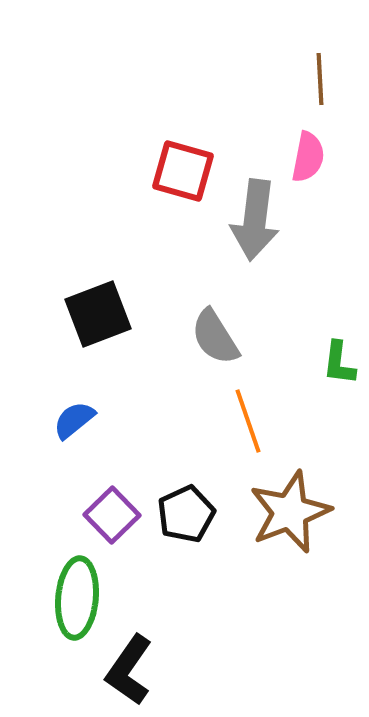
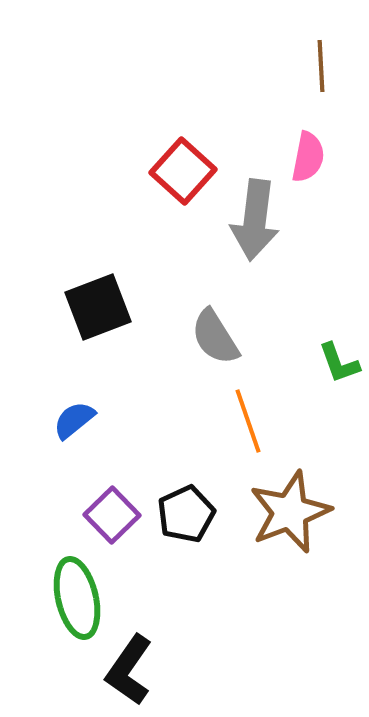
brown line: moved 1 px right, 13 px up
red square: rotated 26 degrees clockwise
black square: moved 7 px up
green L-shape: rotated 27 degrees counterclockwise
green ellipse: rotated 18 degrees counterclockwise
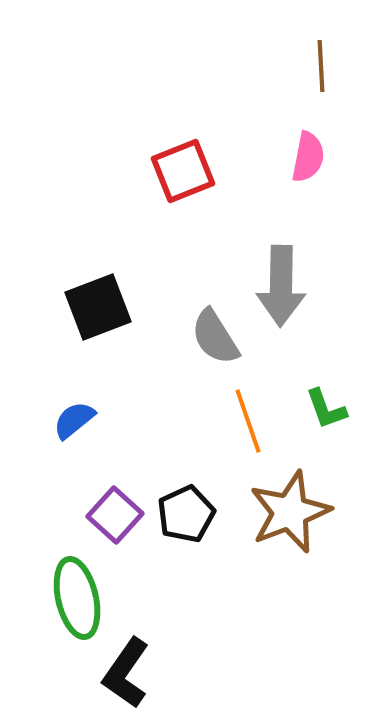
red square: rotated 26 degrees clockwise
gray arrow: moved 26 px right, 66 px down; rotated 6 degrees counterclockwise
green L-shape: moved 13 px left, 46 px down
purple square: moved 3 px right; rotated 4 degrees counterclockwise
black L-shape: moved 3 px left, 3 px down
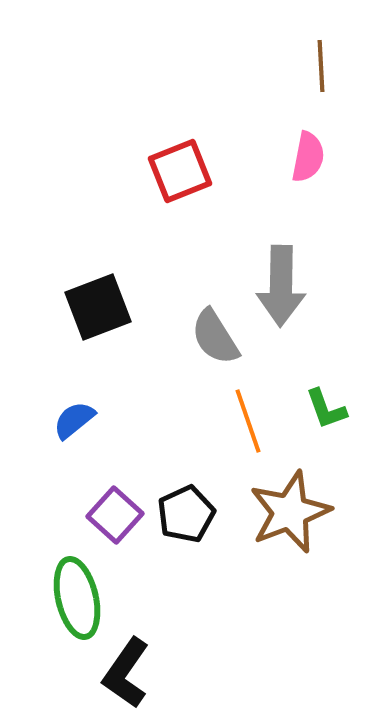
red square: moved 3 px left
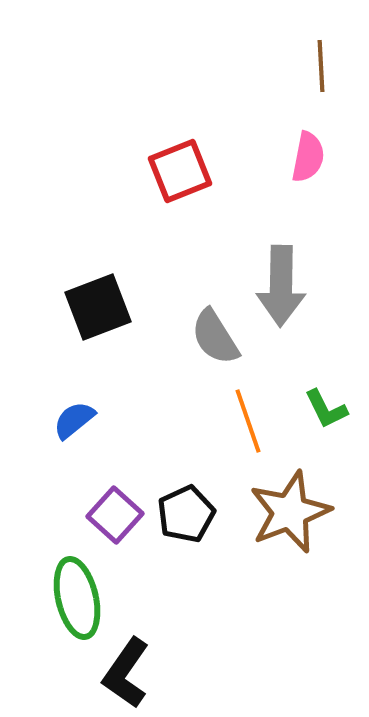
green L-shape: rotated 6 degrees counterclockwise
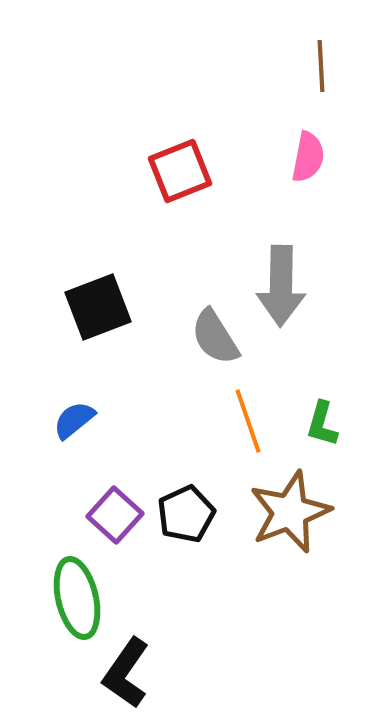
green L-shape: moved 4 px left, 15 px down; rotated 42 degrees clockwise
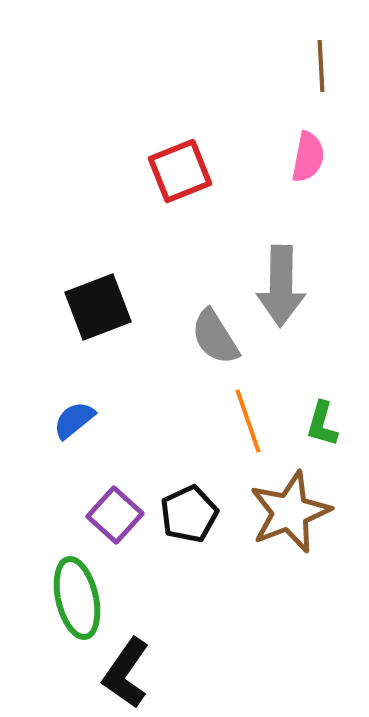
black pentagon: moved 3 px right
